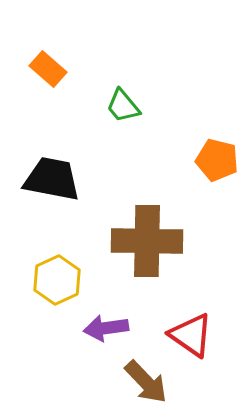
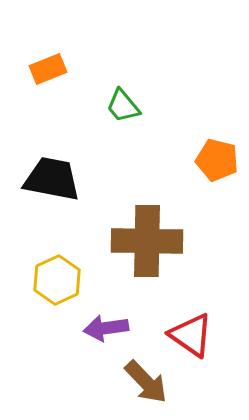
orange rectangle: rotated 63 degrees counterclockwise
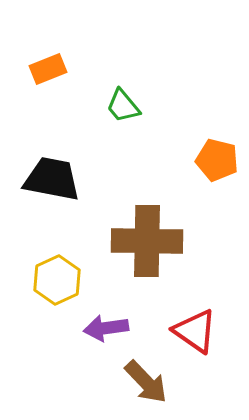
red triangle: moved 4 px right, 4 px up
